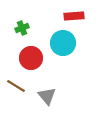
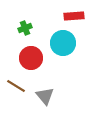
green cross: moved 3 px right
gray triangle: moved 2 px left
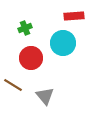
brown line: moved 3 px left, 1 px up
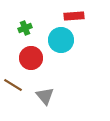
cyan circle: moved 2 px left, 3 px up
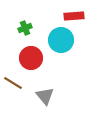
brown line: moved 2 px up
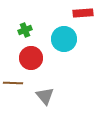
red rectangle: moved 9 px right, 3 px up
green cross: moved 2 px down
cyan circle: moved 3 px right, 1 px up
brown line: rotated 30 degrees counterclockwise
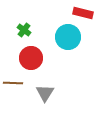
red rectangle: rotated 18 degrees clockwise
green cross: moved 1 px left; rotated 32 degrees counterclockwise
cyan circle: moved 4 px right, 2 px up
gray triangle: moved 3 px up; rotated 12 degrees clockwise
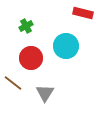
green cross: moved 2 px right, 4 px up; rotated 24 degrees clockwise
cyan circle: moved 2 px left, 9 px down
brown line: rotated 36 degrees clockwise
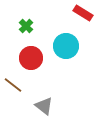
red rectangle: rotated 18 degrees clockwise
green cross: rotated 16 degrees counterclockwise
brown line: moved 2 px down
gray triangle: moved 1 px left, 13 px down; rotated 24 degrees counterclockwise
